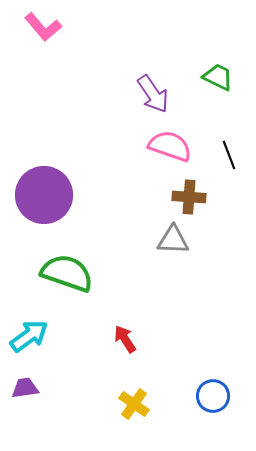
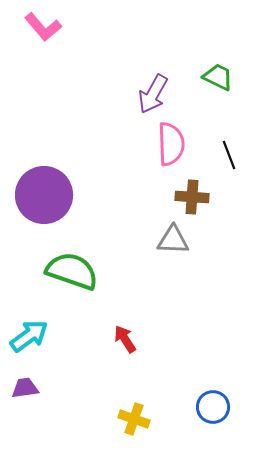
purple arrow: rotated 63 degrees clockwise
pink semicircle: moved 1 px right, 2 px up; rotated 69 degrees clockwise
brown cross: moved 3 px right
green semicircle: moved 5 px right, 2 px up
blue circle: moved 11 px down
yellow cross: moved 15 px down; rotated 16 degrees counterclockwise
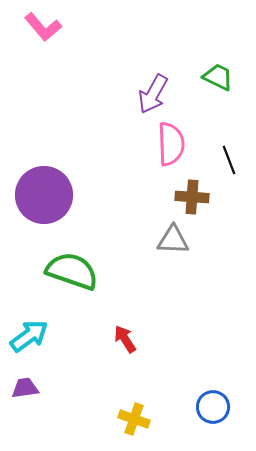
black line: moved 5 px down
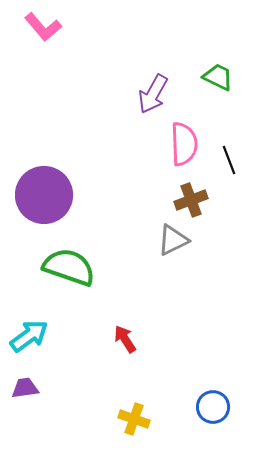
pink semicircle: moved 13 px right
brown cross: moved 1 px left, 3 px down; rotated 24 degrees counterclockwise
gray triangle: rotated 28 degrees counterclockwise
green semicircle: moved 3 px left, 4 px up
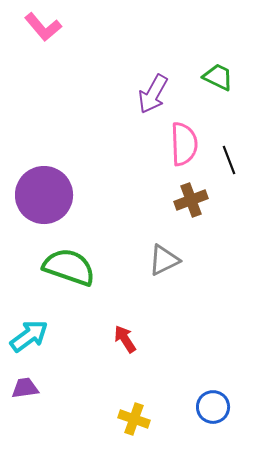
gray triangle: moved 9 px left, 20 px down
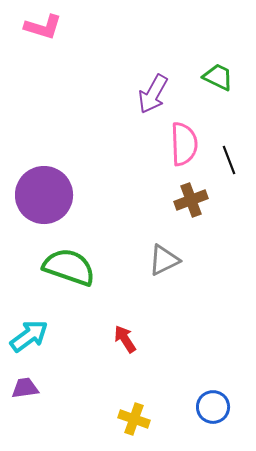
pink L-shape: rotated 33 degrees counterclockwise
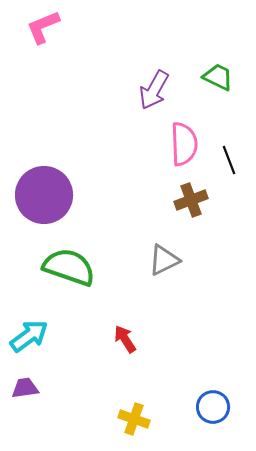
pink L-shape: rotated 141 degrees clockwise
purple arrow: moved 1 px right, 4 px up
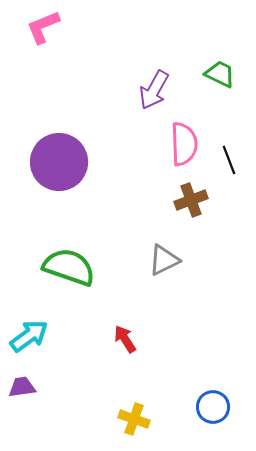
green trapezoid: moved 2 px right, 3 px up
purple circle: moved 15 px right, 33 px up
purple trapezoid: moved 3 px left, 1 px up
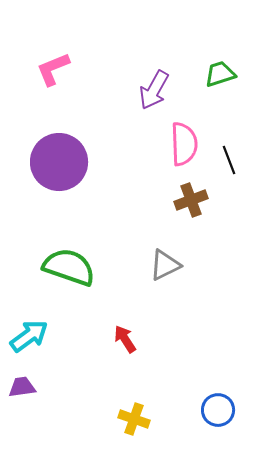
pink L-shape: moved 10 px right, 42 px down
green trapezoid: rotated 44 degrees counterclockwise
gray triangle: moved 1 px right, 5 px down
blue circle: moved 5 px right, 3 px down
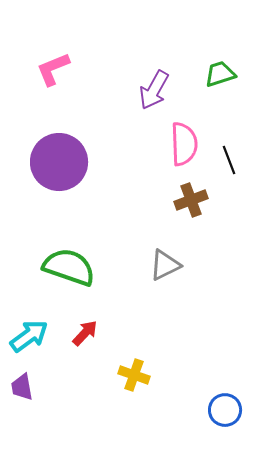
red arrow: moved 40 px left, 6 px up; rotated 76 degrees clockwise
purple trapezoid: rotated 92 degrees counterclockwise
blue circle: moved 7 px right
yellow cross: moved 44 px up
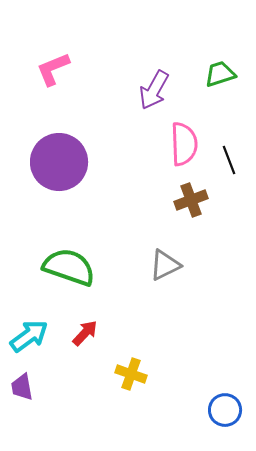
yellow cross: moved 3 px left, 1 px up
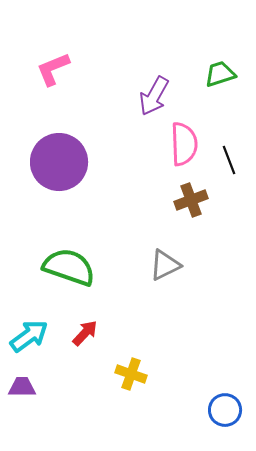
purple arrow: moved 6 px down
purple trapezoid: rotated 100 degrees clockwise
